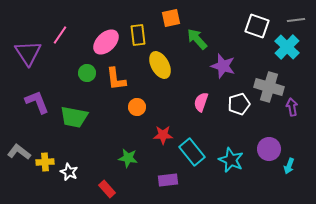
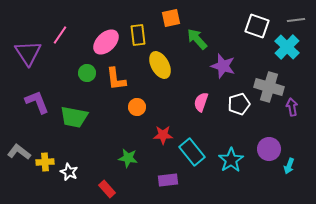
cyan star: rotated 15 degrees clockwise
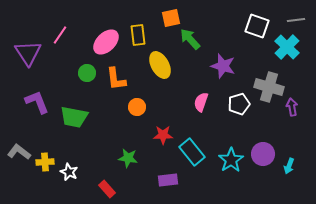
green arrow: moved 7 px left
purple circle: moved 6 px left, 5 px down
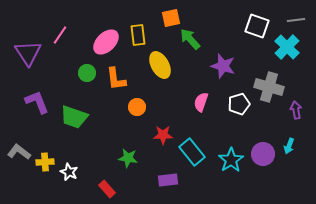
purple arrow: moved 4 px right, 3 px down
green trapezoid: rotated 8 degrees clockwise
cyan arrow: moved 20 px up
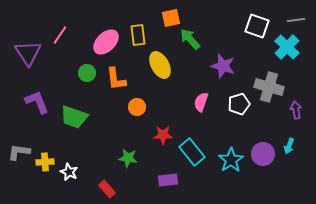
gray L-shape: rotated 30 degrees counterclockwise
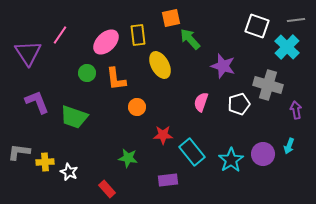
gray cross: moved 1 px left, 2 px up
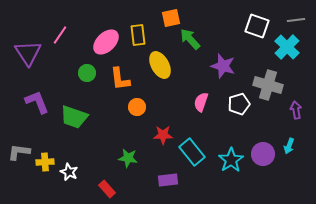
orange L-shape: moved 4 px right
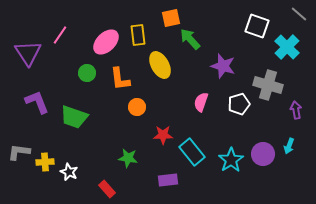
gray line: moved 3 px right, 6 px up; rotated 48 degrees clockwise
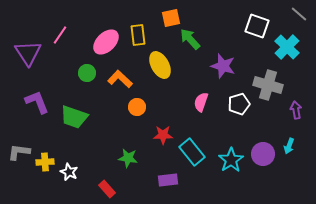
orange L-shape: rotated 140 degrees clockwise
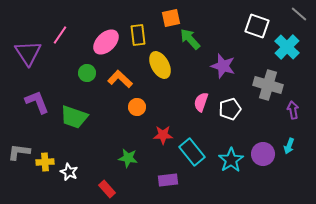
white pentagon: moved 9 px left, 5 px down
purple arrow: moved 3 px left
